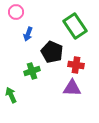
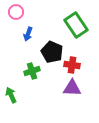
green rectangle: moved 1 px right, 1 px up
red cross: moved 4 px left
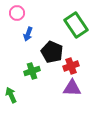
pink circle: moved 1 px right, 1 px down
red cross: moved 1 px left, 1 px down; rotated 28 degrees counterclockwise
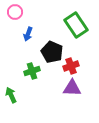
pink circle: moved 2 px left, 1 px up
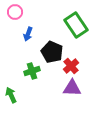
red cross: rotated 21 degrees counterclockwise
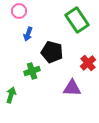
pink circle: moved 4 px right, 1 px up
green rectangle: moved 1 px right, 5 px up
black pentagon: rotated 10 degrees counterclockwise
red cross: moved 17 px right, 3 px up
green arrow: rotated 42 degrees clockwise
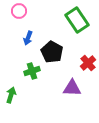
blue arrow: moved 4 px down
black pentagon: rotated 15 degrees clockwise
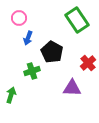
pink circle: moved 7 px down
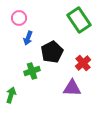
green rectangle: moved 2 px right
black pentagon: rotated 15 degrees clockwise
red cross: moved 5 px left
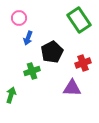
red cross: rotated 21 degrees clockwise
